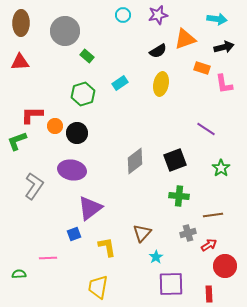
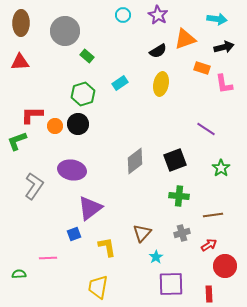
purple star: rotated 30 degrees counterclockwise
black circle: moved 1 px right, 9 px up
gray cross: moved 6 px left
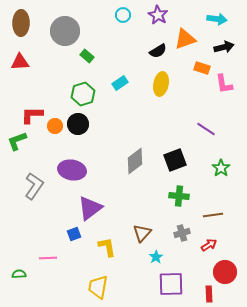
red circle: moved 6 px down
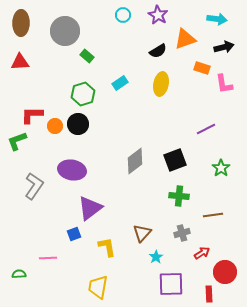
purple line: rotated 60 degrees counterclockwise
red arrow: moved 7 px left, 8 px down
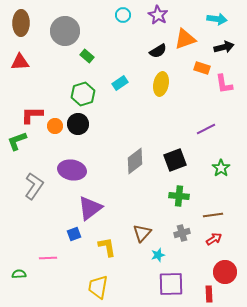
red arrow: moved 12 px right, 14 px up
cyan star: moved 2 px right, 2 px up; rotated 16 degrees clockwise
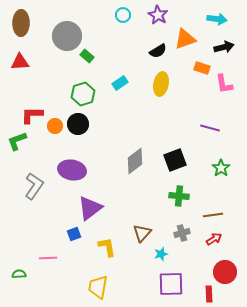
gray circle: moved 2 px right, 5 px down
purple line: moved 4 px right, 1 px up; rotated 42 degrees clockwise
cyan star: moved 3 px right, 1 px up
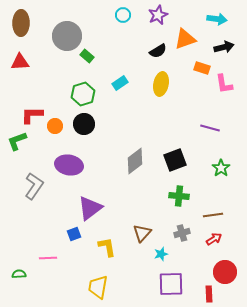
purple star: rotated 18 degrees clockwise
black circle: moved 6 px right
purple ellipse: moved 3 px left, 5 px up
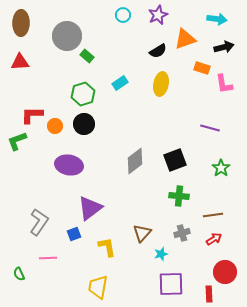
gray L-shape: moved 5 px right, 36 px down
green semicircle: rotated 112 degrees counterclockwise
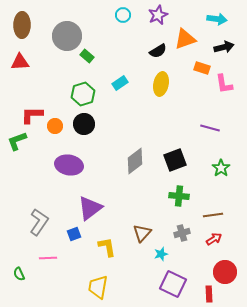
brown ellipse: moved 1 px right, 2 px down
purple square: moved 2 px right; rotated 28 degrees clockwise
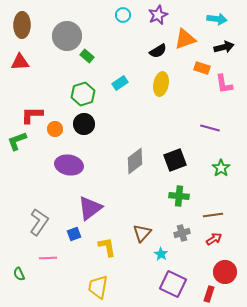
orange circle: moved 3 px down
cyan star: rotated 24 degrees counterclockwise
red rectangle: rotated 21 degrees clockwise
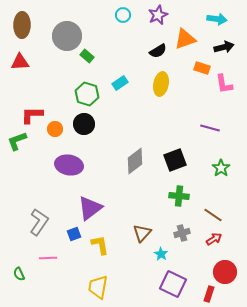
green hexagon: moved 4 px right; rotated 25 degrees counterclockwise
brown line: rotated 42 degrees clockwise
yellow L-shape: moved 7 px left, 2 px up
